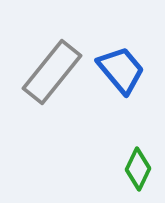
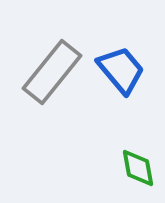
green diamond: moved 1 px up; rotated 36 degrees counterclockwise
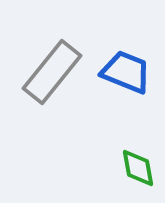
blue trapezoid: moved 5 px right, 2 px down; rotated 28 degrees counterclockwise
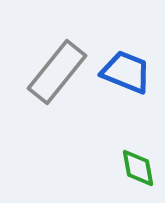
gray rectangle: moved 5 px right
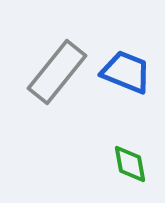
green diamond: moved 8 px left, 4 px up
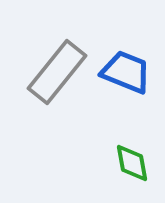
green diamond: moved 2 px right, 1 px up
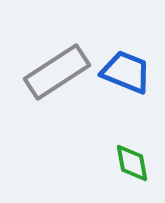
gray rectangle: rotated 18 degrees clockwise
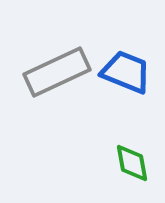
gray rectangle: rotated 8 degrees clockwise
